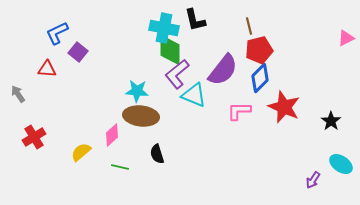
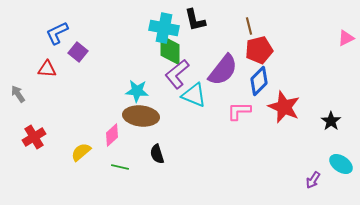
blue diamond: moved 1 px left, 3 px down
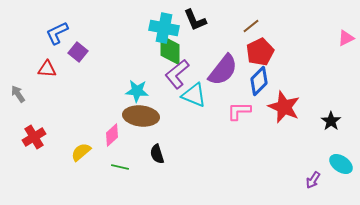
black L-shape: rotated 10 degrees counterclockwise
brown line: moved 2 px right; rotated 66 degrees clockwise
red pentagon: moved 1 px right, 2 px down; rotated 12 degrees counterclockwise
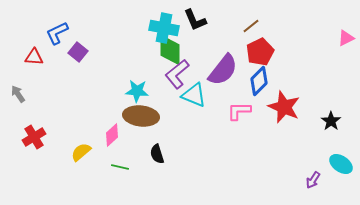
red triangle: moved 13 px left, 12 px up
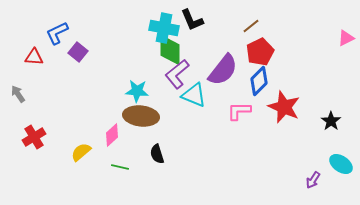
black L-shape: moved 3 px left
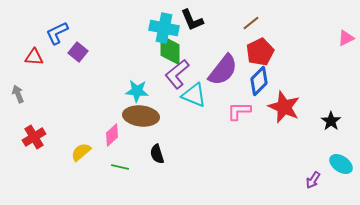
brown line: moved 3 px up
gray arrow: rotated 12 degrees clockwise
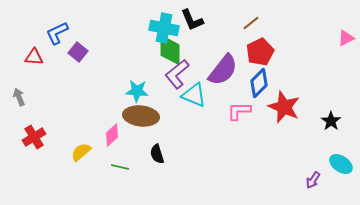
blue diamond: moved 2 px down
gray arrow: moved 1 px right, 3 px down
